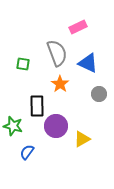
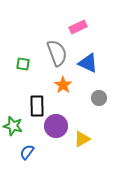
orange star: moved 3 px right, 1 px down
gray circle: moved 4 px down
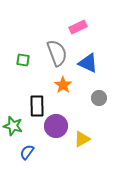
green square: moved 4 px up
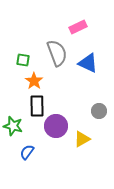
orange star: moved 29 px left, 4 px up
gray circle: moved 13 px down
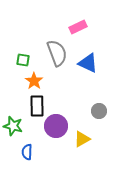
blue semicircle: rotated 35 degrees counterclockwise
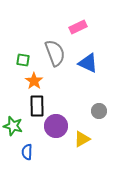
gray semicircle: moved 2 px left
